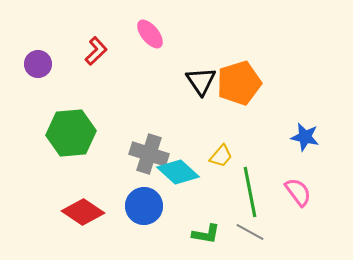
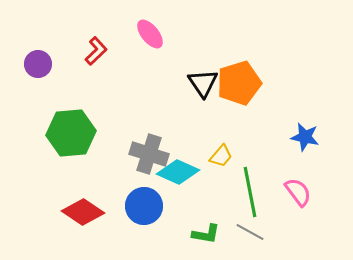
black triangle: moved 2 px right, 2 px down
cyan diamond: rotated 18 degrees counterclockwise
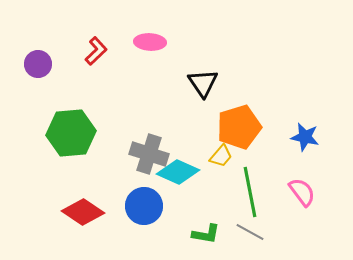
pink ellipse: moved 8 px down; rotated 48 degrees counterclockwise
orange pentagon: moved 44 px down
pink semicircle: moved 4 px right
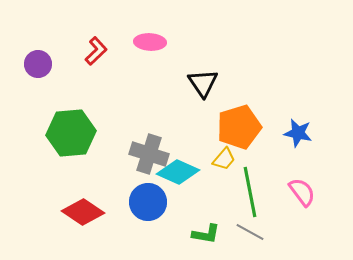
blue star: moved 7 px left, 4 px up
yellow trapezoid: moved 3 px right, 3 px down
blue circle: moved 4 px right, 4 px up
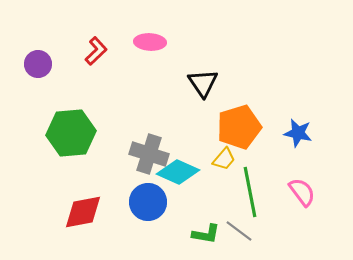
red diamond: rotated 45 degrees counterclockwise
gray line: moved 11 px left, 1 px up; rotated 8 degrees clockwise
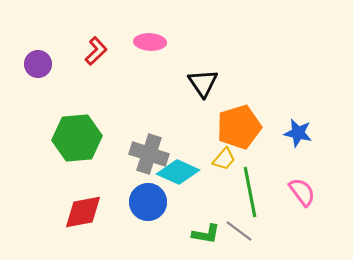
green hexagon: moved 6 px right, 5 px down
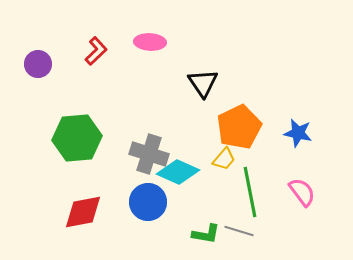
orange pentagon: rotated 9 degrees counterclockwise
gray line: rotated 20 degrees counterclockwise
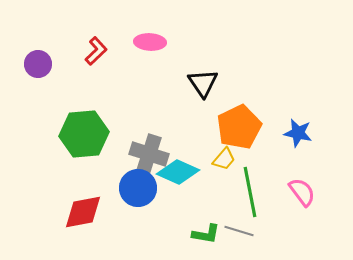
green hexagon: moved 7 px right, 4 px up
blue circle: moved 10 px left, 14 px up
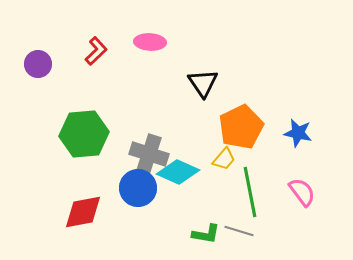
orange pentagon: moved 2 px right
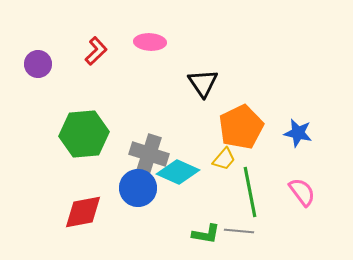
gray line: rotated 12 degrees counterclockwise
